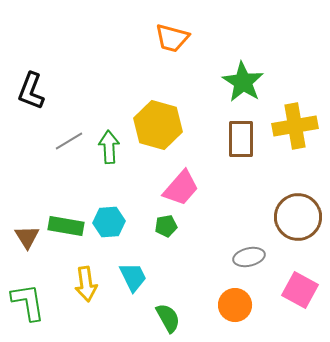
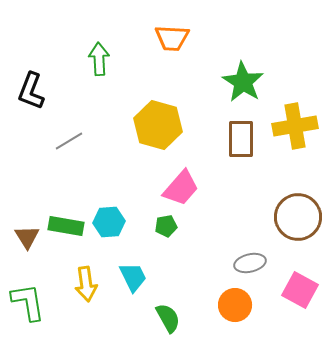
orange trapezoid: rotated 12 degrees counterclockwise
green arrow: moved 10 px left, 88 px up
gray ellipse: moved 1 px right, 6 px down
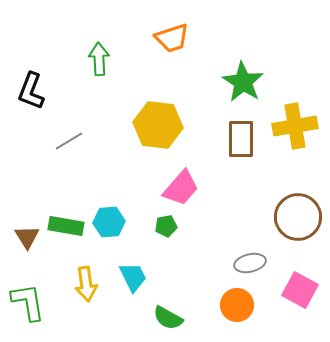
orange trapezoid: rotated 21 degrees counterclockwise
yellow hexagon: rotated 9 degrees counterclockwise
orange circle: moved 2 px right
green semicircle: rotated 148 degrees clockwise
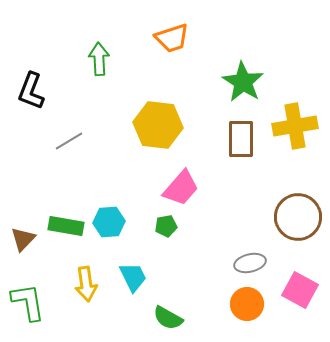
brown triangle: moved 4 px left, 2 px down; rotated 16 degrees clockwise
orange circle: moved 10 px right, 1 px up
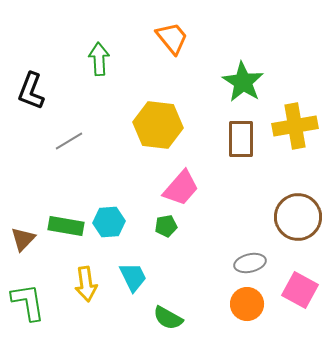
orange trapezoid: rotated 111 degrees counterclockwise
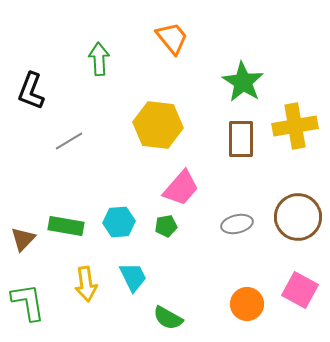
cyan hexagon: moved 10 px right
gray ellipse: moved 13 px left, 39 px up
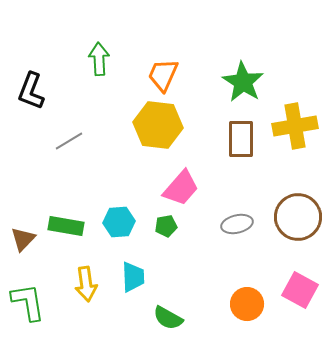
orange trapezoid: moved 9 px left, 37 px down; rotated 117 degrees counterclockwise
cyan trapezoid: rotated 24 degrees clockwise
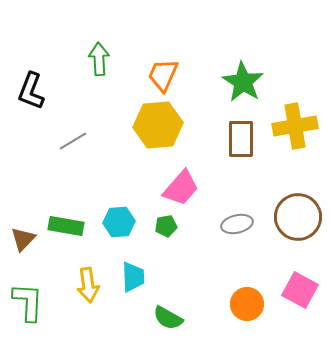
yellow hexagon: rotated 12 degrees counterclockwise
gray line: moved 4 px right
yellow arrow: moved 2 px right, 1 px down
green L-shape: rotated 12 degrees clockwise
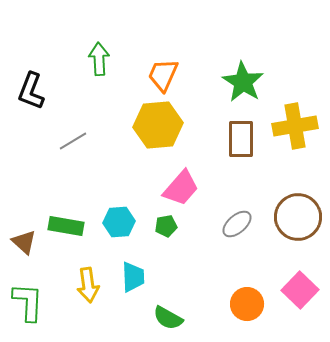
gray ellipse: rotated 28 degrees counterclockwise
brown triangle: moved 1 px right, 3 px down; rotated 32 degrees counterclockwise
pink square: rotated 15 degrees clockwise
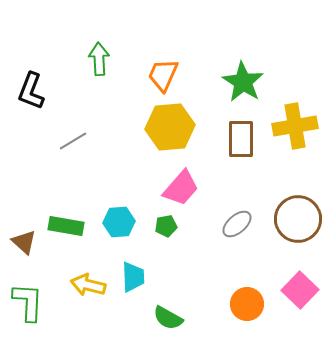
yellow hexagon: moved 12 px right, 2 px down
brown circle: moved 2 px down
yellow arrow: rotated 112 degrees clockwise
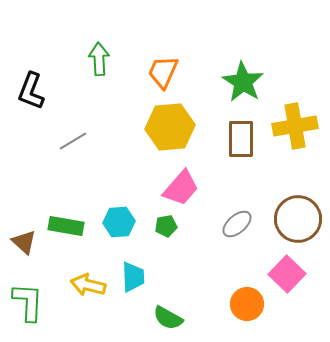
orange trapezoid: moved 3 px up
pink square: moved 13 px left, 16 px up
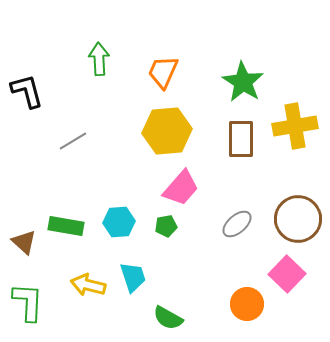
black L-shape: moved 4 px left; rotated 144 degrees clockwise
yellow hexagon: moved 3 px left, 4 px down
cyan trapezoid: rotated 16 degrees counterclockwise
